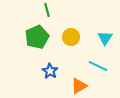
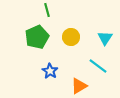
cyan line: rotated 12 degrees clockwise
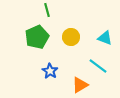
cyan triangle: rotated 42 degrees counterclockwise
orange triangle: moved 1 px right, 1 px up
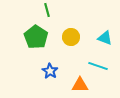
green pentagon: moved 1 px left; rotated 15 degrees counterclockwise
cyan line: rotated 18 degrees counterclockwise
orange triangle: rotated 30 degrees clockwise
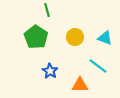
yellow circle: moved 4 px right
cyan line: rotated 18 degrees clockwise
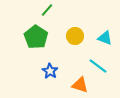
green line: rotated 56 degrees clockwise
yellow circle: moved 1 px up
orange triangle: rotated 18 degrees clockwise
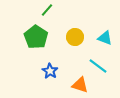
yellow circle: moved 1 px down
